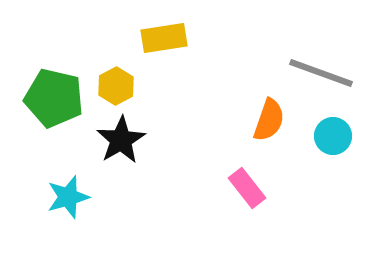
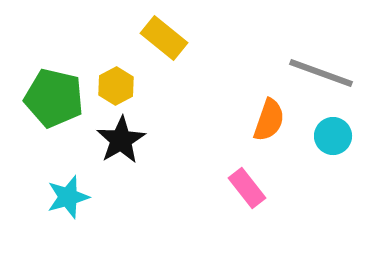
yellow rectangle: rotated 48 degrees clockwise
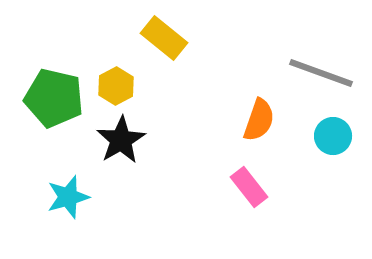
orange semicircle: moved 10 px left
pink rectangle: moved 2 px right, 1 px up
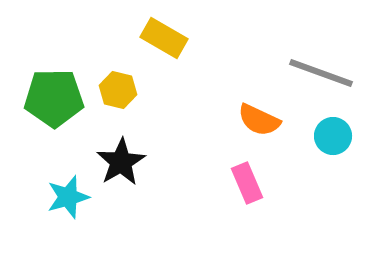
yellow rectangle: rotated 9 degrees counterclockwise
yellow hexagon: moved 2 px right, 4 px down; rotated 18 degrees counterclockwise
green pentagon: rotated 14 degrees counterclockwise
orange semicircle: rotated 96 degrees clockwise
black star: moved 22 px down
pink rectangle: moved 2 px left, 4 px up; rotated 15 degrees clockwise
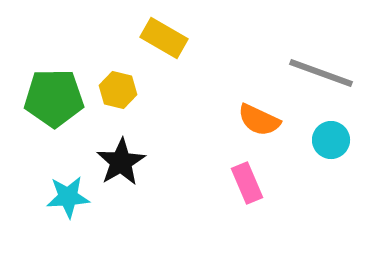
cyan circle: moved 2 px left, 4 px down
cyan star: rotated 12 degrees clockwise
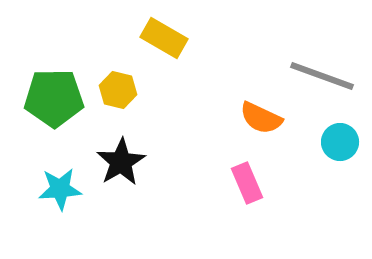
gray line: moved 1 px right, 3 px down
orange semicircle: moved 2 px right, 2 px up
cyan circle: moved 9 px right, 2 px down
cyan star: moved 8 px left, 8 px up
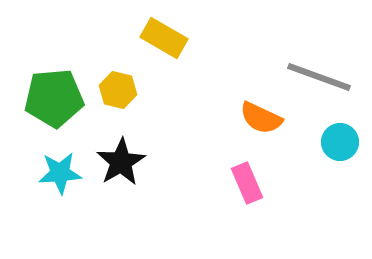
gray line: moved 3 px left, 1 px down
green pentagon: rotated 4 degrees counterclockwise
cyan star: moved 16 px up
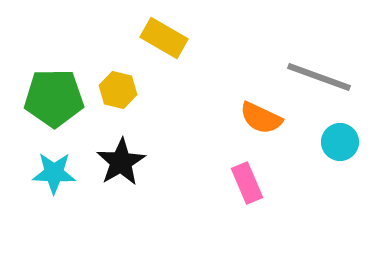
green pentagon: rotated 4 degrees clockwise
cyan star: moved 6 px left; rotated 6 degrees clockwise
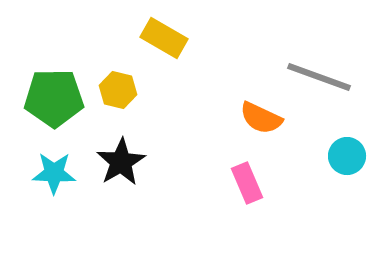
cyan circle: moved 7 px right, 14 px down
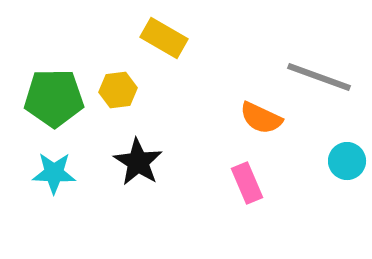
yellow hexagon: rotated 21 degrees counterclockwise
cyan circle: moved 5 px down
black star: moved 17 px right; rotated 9 degrees counterclockwise
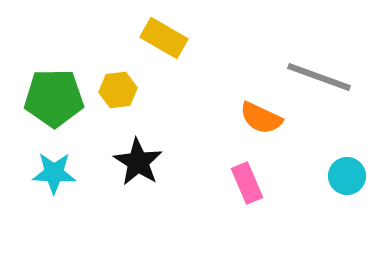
cyan circle: moved 15 px down
